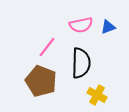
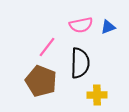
black semicircle: moved 1 px left
yellow cross: rotated 30 degrees counterclockwise
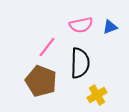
blue triangle: moved 2 px right
yellow cross: rotated 30 degrees counterclockwise
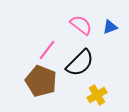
pink semicircle: rotated 130 degrees counterclockwise
pink line: moved 3 px down
black semicircle: rotated 44 degrees clockwise
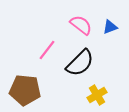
brown pentagon: moved 16 px left, 9 px down; rotated 16 degrees counterclockwise
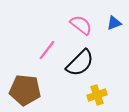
blue triangle: moved 4 px right, 4 px up
yellow cross: rotated 12 degrees clockwise
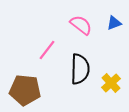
black semicircle: moved 6 px down; rotated 44 degrees counterclockwise
yellow cross: moved 14 px right, 12 px up; rotated 24 degrees counterclockwise
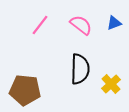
pink line: moved 7 px left, 25 px up
yellow cross: moved 1 px down
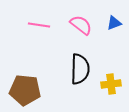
pink line: moved 1 px left; rotated 60 degrees clockwise
yellow cross: rotated 36 degrees clockwise
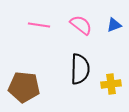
blue triangle: moved 2 px down
brown pentagon: moved 1 px left, 3 px up
